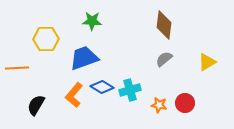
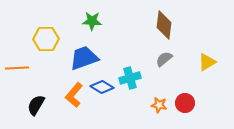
cyan cross: moved 12 px up
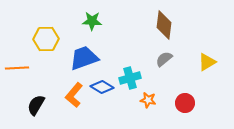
orange star: moved 11 px left, 5 px up
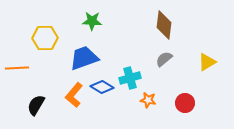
yellow hexagon: moved 1 px left, 1 px up
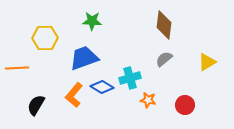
red circle: moved 2 px down
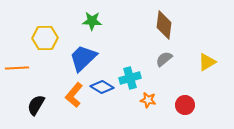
blue trapezoid: moved 1 px left; rotated 24 degrees counterclockwise
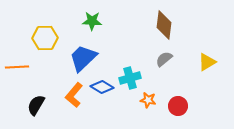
orange line: moved 1 px up
red circle: moved 7 px left, 1 px down
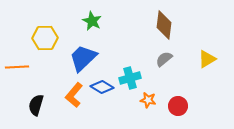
green star: rotated 24 degrees clockwise
yellow triangle: moved 3 px up
black semicircle: rotated 15 degrees counterclockwise
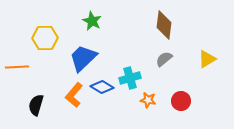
red circle: moved 3 px right, 5 px up
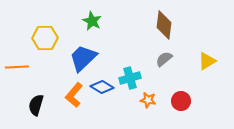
yellow triangle: moved 2 px down
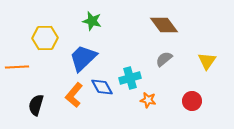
green star: rotated 12 degrees counterclockwise
brown diamond: rotated 44 degrees counterclockwise
yellow triangle: rotated 24 degrees counterclockwise
blue diamond: rotated 30 degrees clockwise
red circle: moved 11 px right
